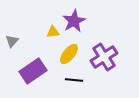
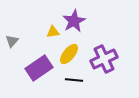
purple cross: moved 2 px down; rotated 8 degrees clockwise
purple rectangle: moved 6 px right, 3 px up
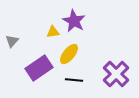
purple star: rotated 15 degrees counterclockwise
purple cross: moved 12 px right, 15 px down; rotated 20 degrees counterclockwise
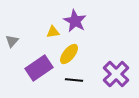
purple star: moved 1 px right
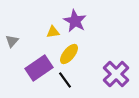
black line: moved 9 px left; rotated 48 degrees clockwise
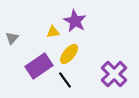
gray triangle: moved 3 px up
purple rectangle: moved 2 px up
purple cross: moved 2 px left
